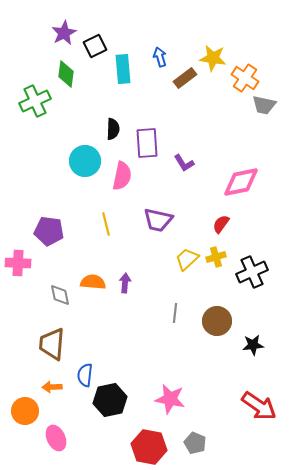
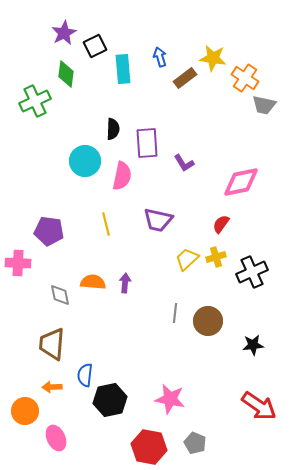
brown circle: moved 9 px left
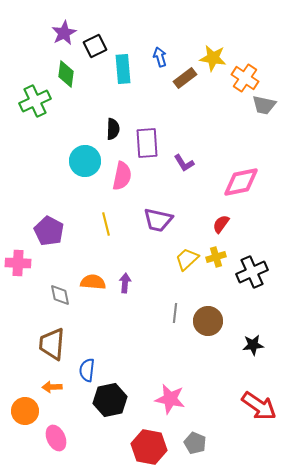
purple pentagon: rotated 20 degrees clockwise
blue semicircle: moved 2 px right, 5 px up
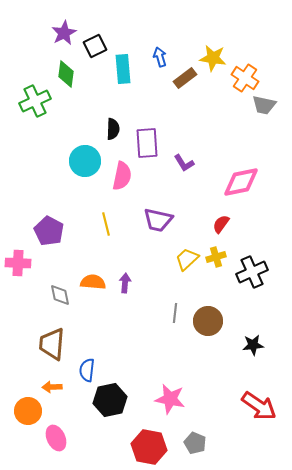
orange circle: moved 3 px right
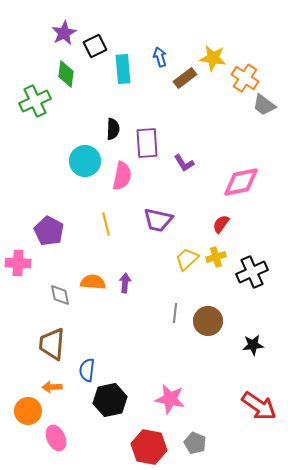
gray trapezoid: rotated 25 degrees clockwise
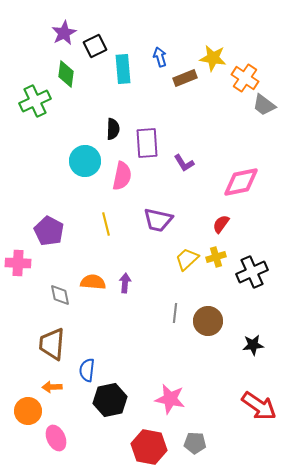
brown rectangle: rotated 15 degrees clockwise
gray pentagon: rotated 20 degrees counterclockwise
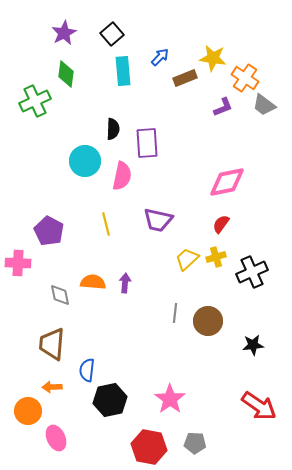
black square: moved 17 px right, 12 px up; rotated 15 degrees counterclockwise
blue arrow: rotated 60 degrees clockwise
cyan rectangle: moved 2 px down
purple L-shape: moved 39 px right, 56 px up; rotated 80 degrees counterclockwise
pink diamond: moved 14 px left
pink star: rotated 24 degrees clockwise
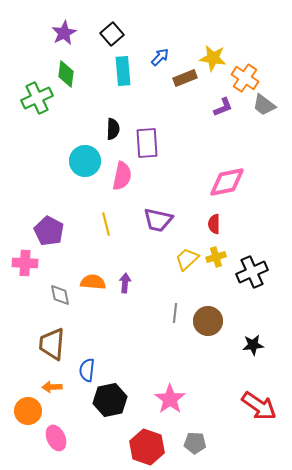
green cross: moved 2 px right, 3 px up
red semicircle: moved 7 px left; rotated 36 degrees counterclockwise
pink cross: moved 7 px right
red hexagon: moved 2 px left; rotated 8 degrees clockwise
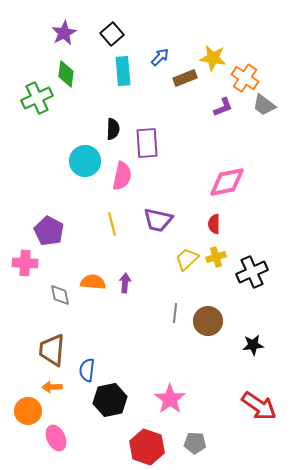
yellow line: moved 6 px right
brown trapezoid: moved 6 px down
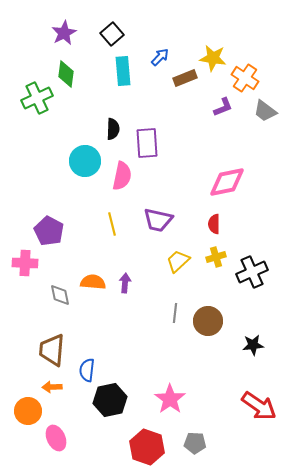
gray trapezoid: moved 1 px right, 6 px down
yellow trapezoid: moved 9 px left, 2 px down
